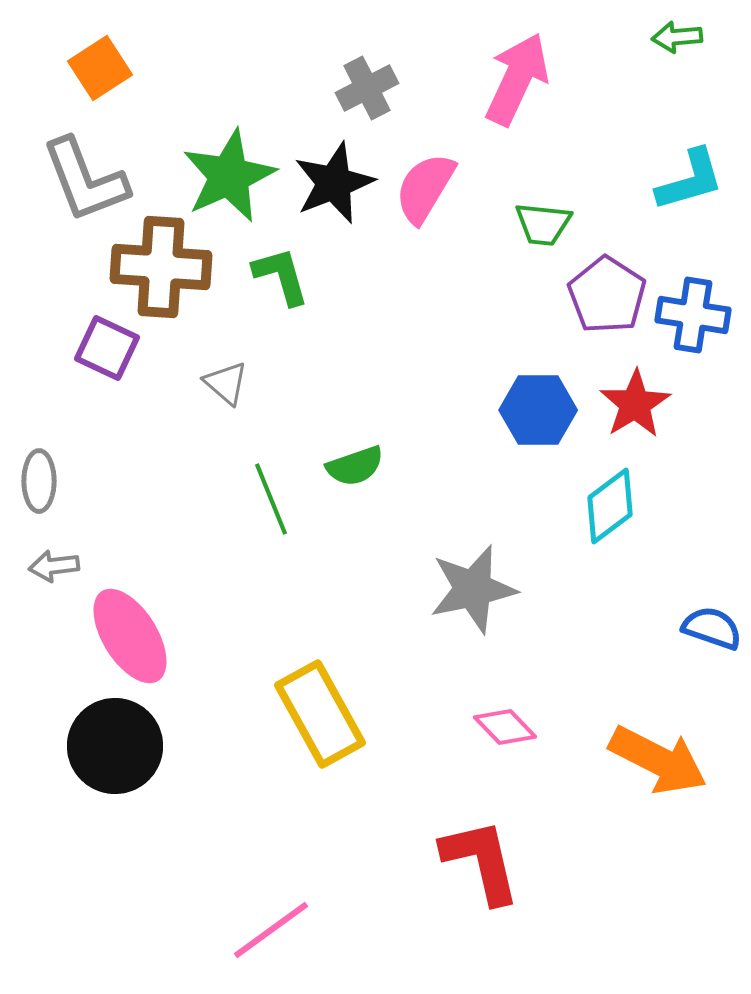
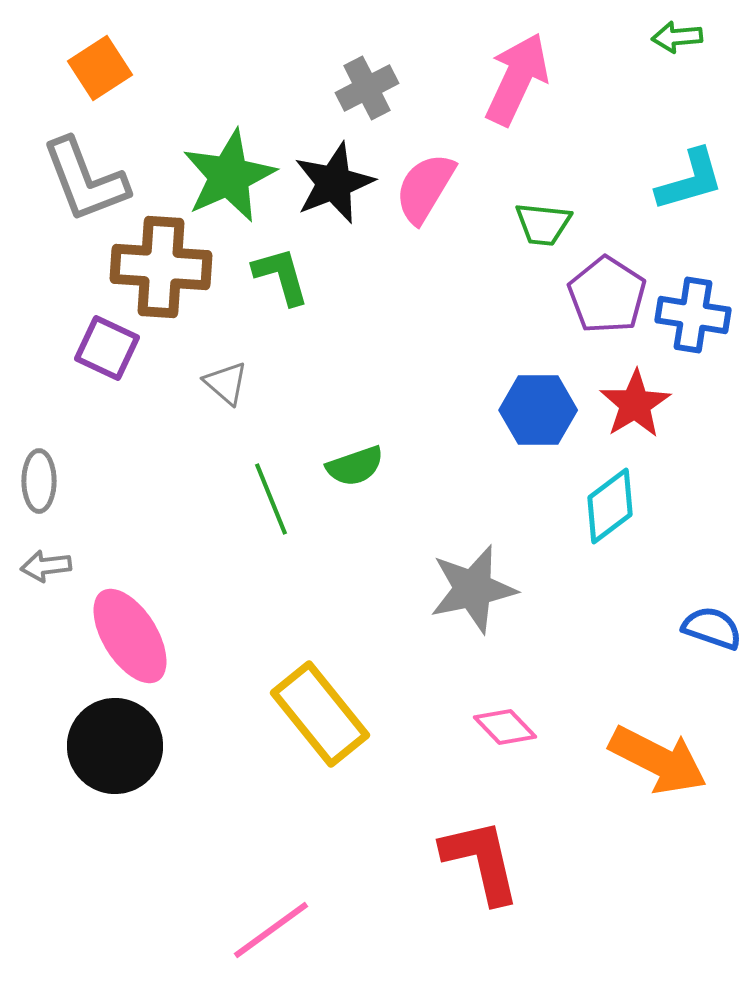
gray arrow: moved 8 px left
yellow rectangle: rotated 10 degrees counterclockwise
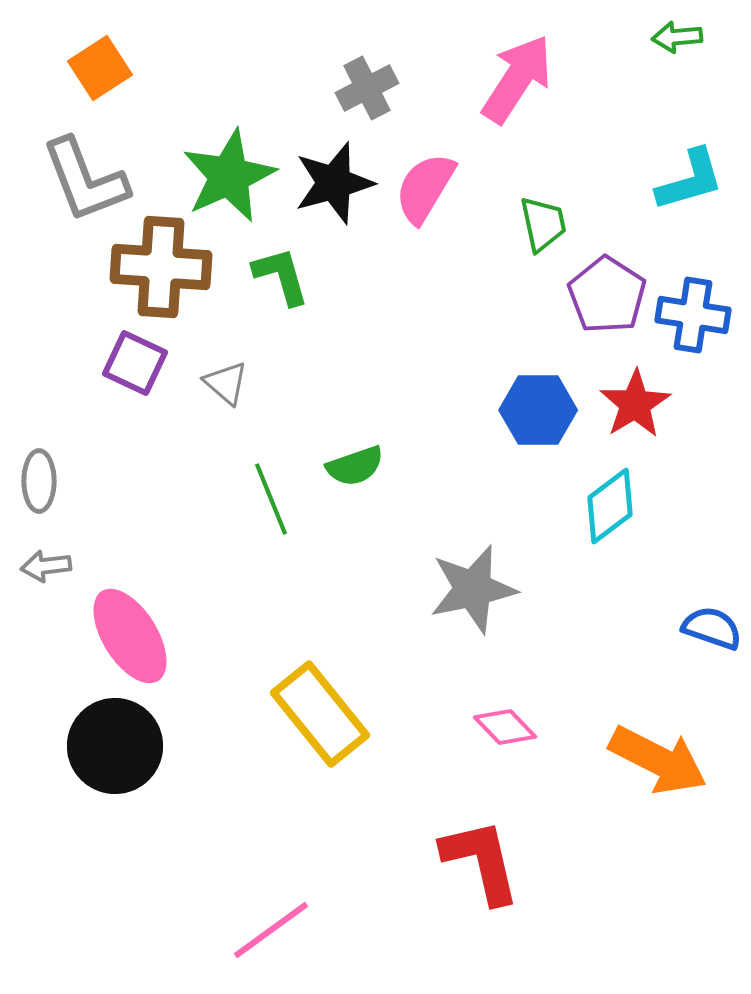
pink arrow: rotated 8 degrees clockwise
black star: rotated 6 degrees clockwise
green trapezoid: rotated 108 degrees counterclockwise
purple square: moved 28 px right, 15 px down
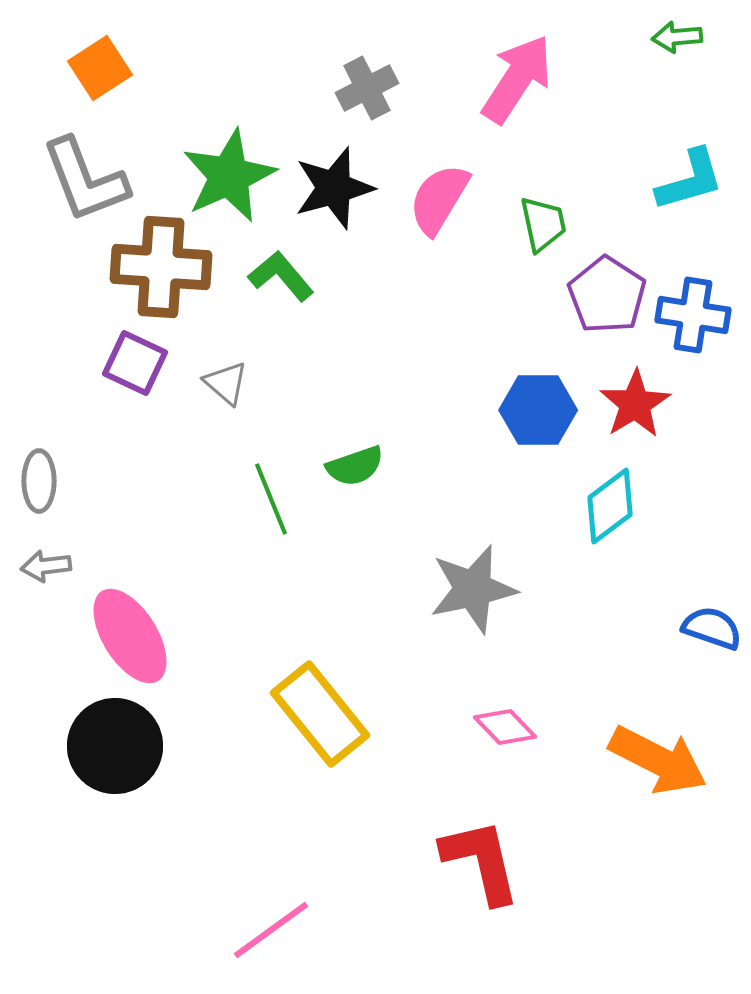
black star: moved 5 px down
pink semicircle: moved 14 px right, 11 px down
green L-shape: rotated 24 degrees counterclockwise
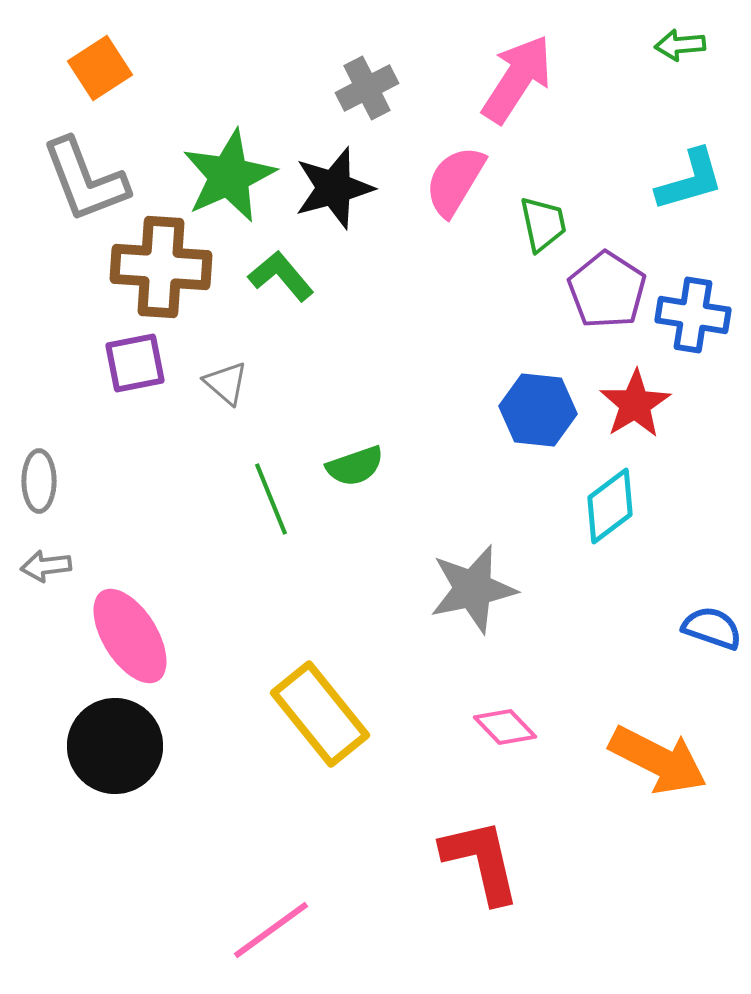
green arrow: moved 3 px right, 8 px down
pink semicircle: moved 16 px right, 18 px up
purple pentagon: moved 5 px up
purple square: rotated 36 degrees counterclockwise
blue hexagon: rotated 6 degrees clockwise
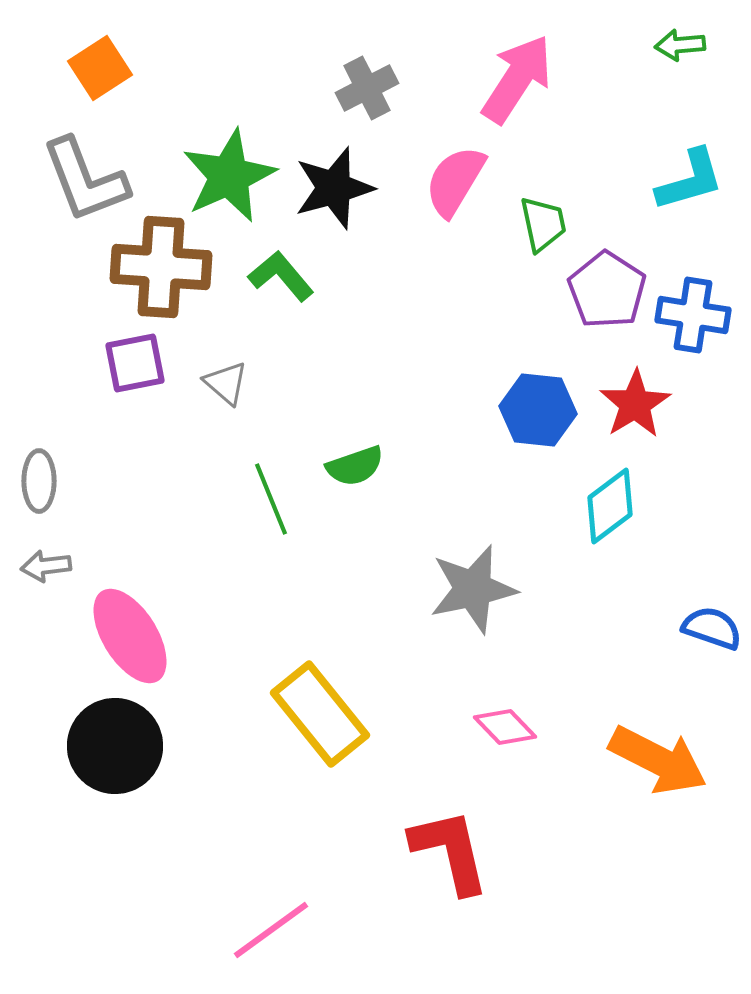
red L-shape: moved 31 px left, 10 px up
